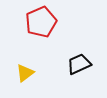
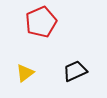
black trapezoid: moved 4 px left, 7 px down
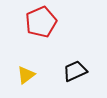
yellow triangle: moved 1 px right, 2 px down
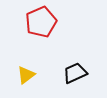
black trapezoid: moved 2 px down
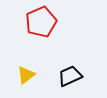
black trapezoid: moved 5 px left, 3 px down
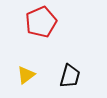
black trapezoid: rotated 130 degrees clockwise
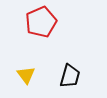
yellow triangle: rotated 30 degrees counterclockwise
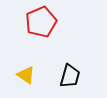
yellow triangle: rotated 18 degrees counterclockwise
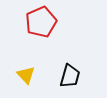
yellow triangle: rotated 12 degrees clockwise
